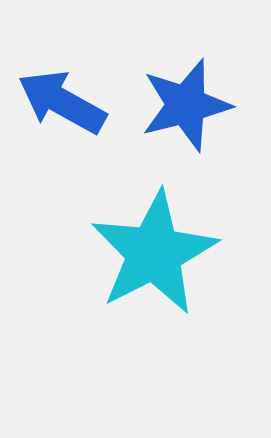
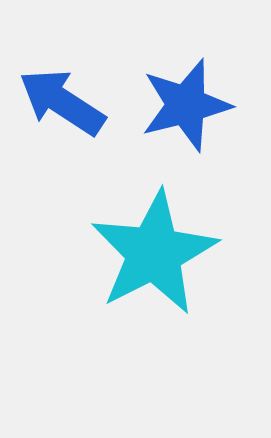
blue arrow: rotated 4 degrees clockwise
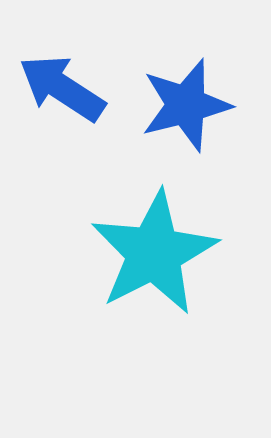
blue arrow: moved 14 px up
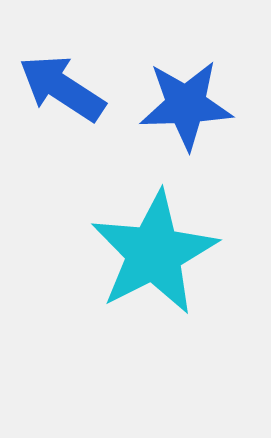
blue star: rotated 12 degrees clockwise
